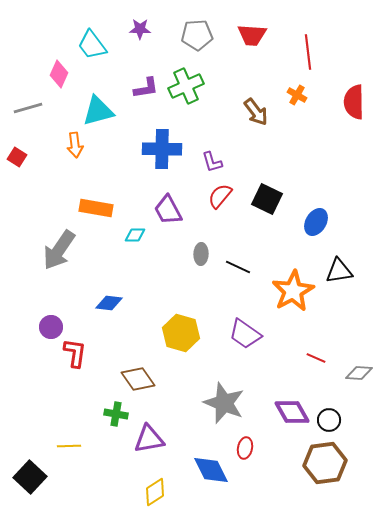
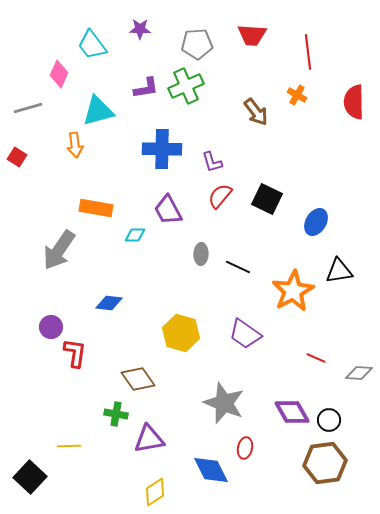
gray pentagon at (197, 35): moved 9 px down
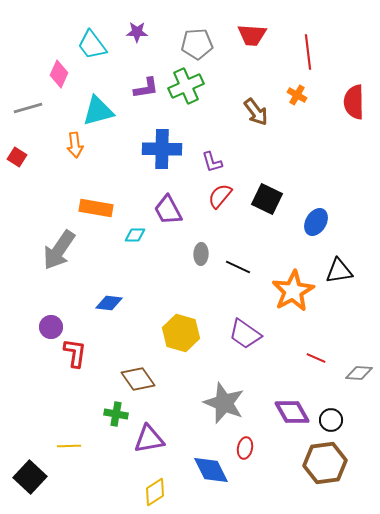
purple star at (140, 29): moved 3 px left, 3 px down
black circle at (329, 420): moved 2 px right
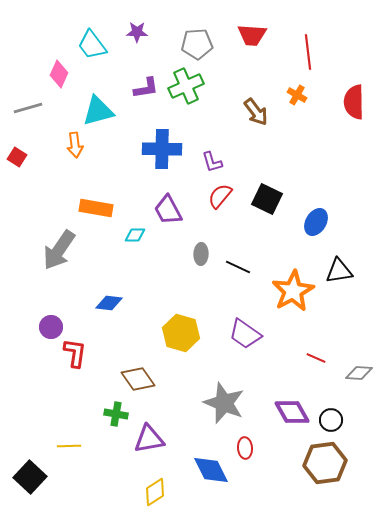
red ellipse at (245, 448): rotated 15 degrees counterclockwise
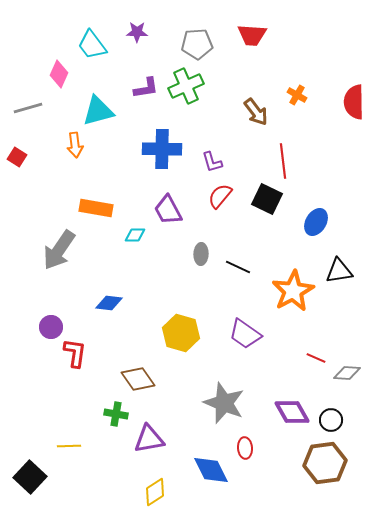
red line at (308, 52): moved 25 px left, 109 px down
gray diamond at (359, 373): moved 12 px left
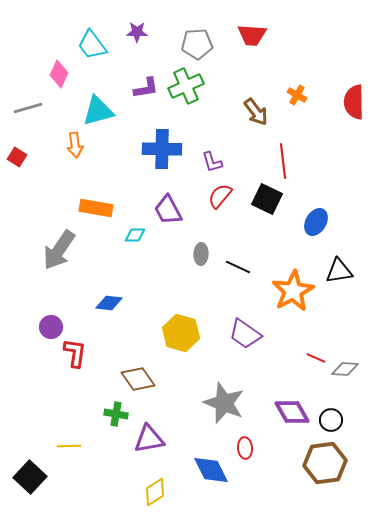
gray diamond at (347, 373): moved 2 px left, 4 px up
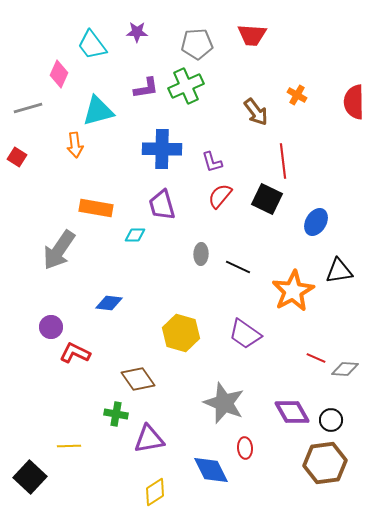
purple trapezoid at (168, 210): moved 6 px left, 5 px up; rotated 12 degrees clockwise
red L-shape at (75, 353): rotated 72 degrees counterclockwise
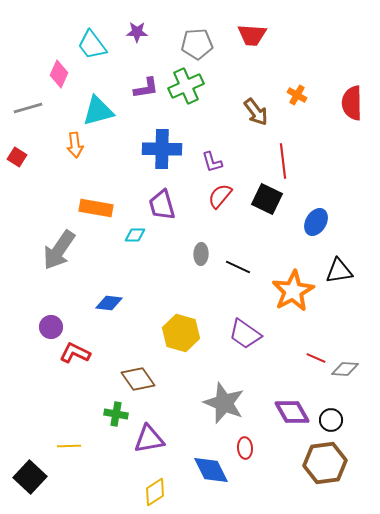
red semicircle at (354, 102): moved 2 px left, 1 px down
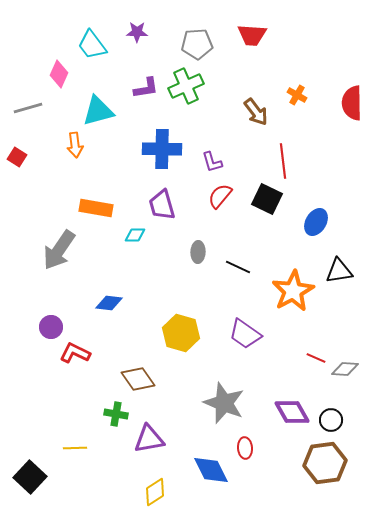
gray ellipse at (201, 254): moved 3 px left, 2 px up
yellow line at (69, 446): moved 6 px right, 2 px down
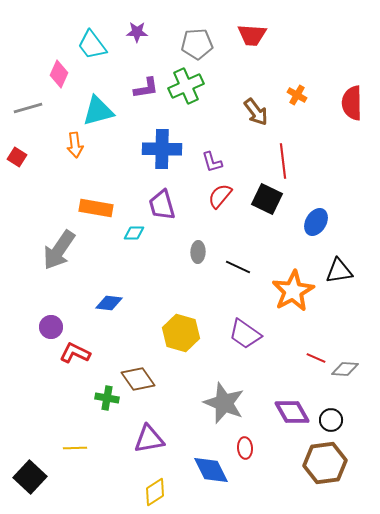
cyan diamond at (135, 235): moved 1 px left, 2 px up
green cross at (116, 414): moved 9 px left, 16 px up
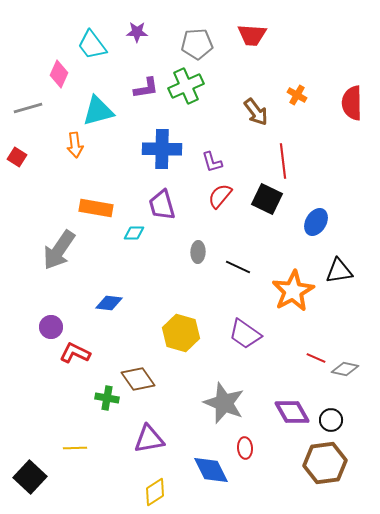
gray diamond at (345, 369): rotated 8 degrees clockwise
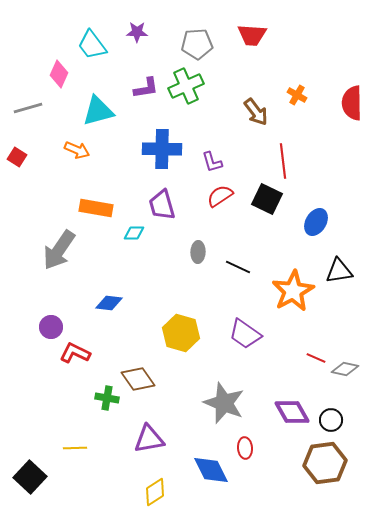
orange arrow at (75, 145): moved 2 px right, 5 px down; rotated 60 degrees counterclockwise
red semicircle at (220, 196): rotated 16 degrees clockwise
